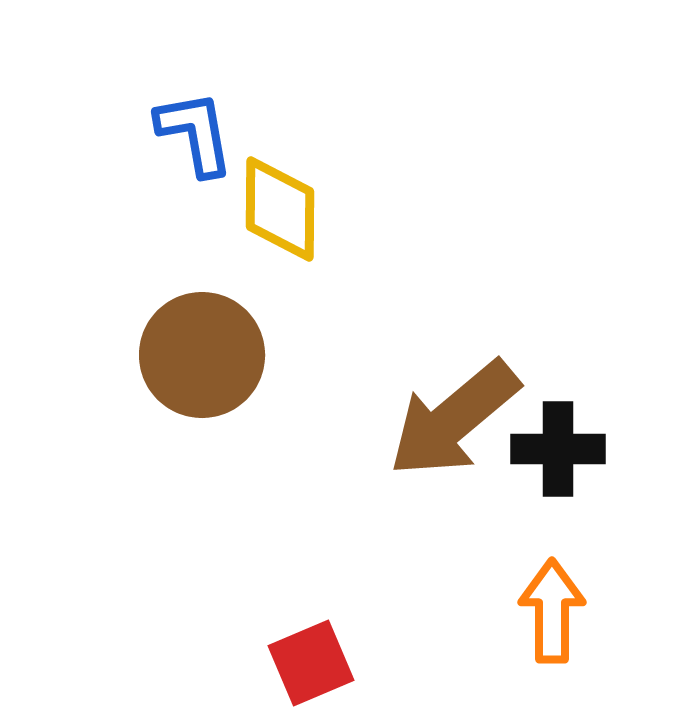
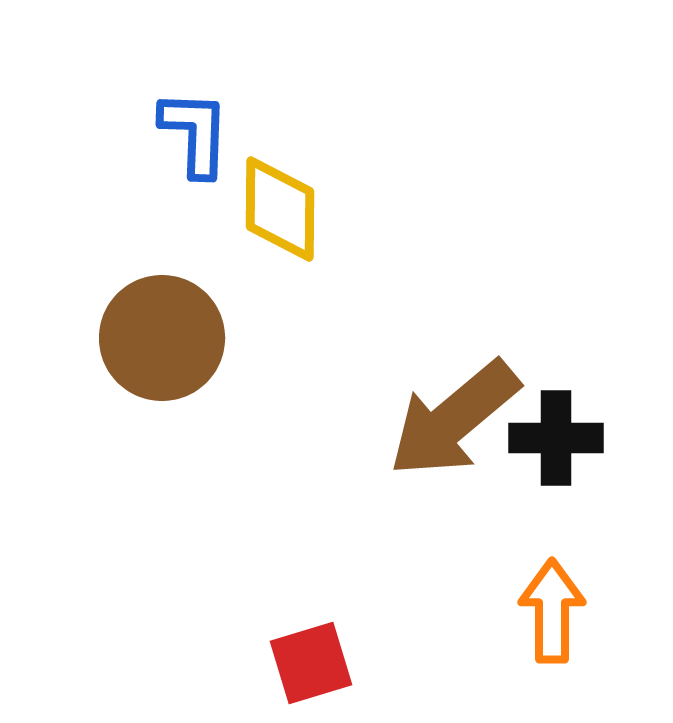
blue L-shape: rotated 12 degrees clockwise
brown circle: moved 40 px left, 17 px up
black cross: moved 2 px left, 11 px up
red square: rotated 6 degrees clockwise
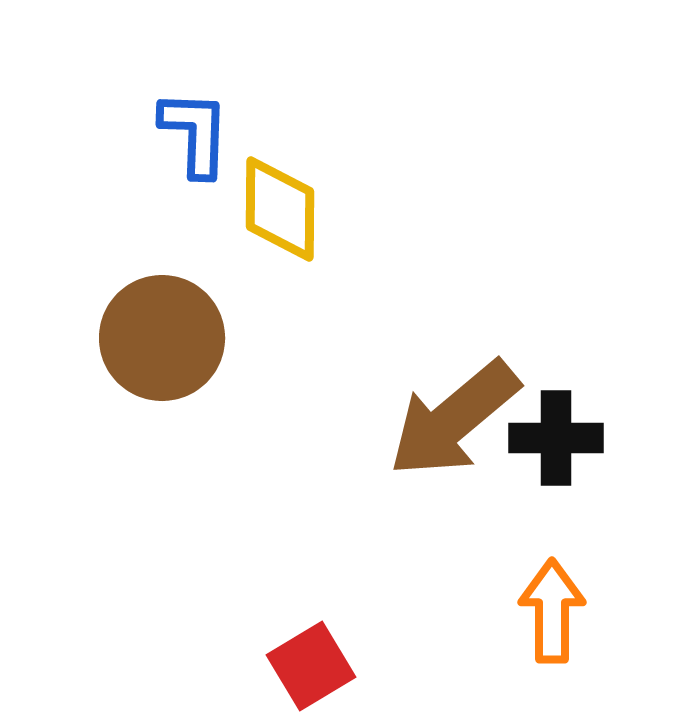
red square: moved 3 px down; rotated 14 degrees counterclockwise
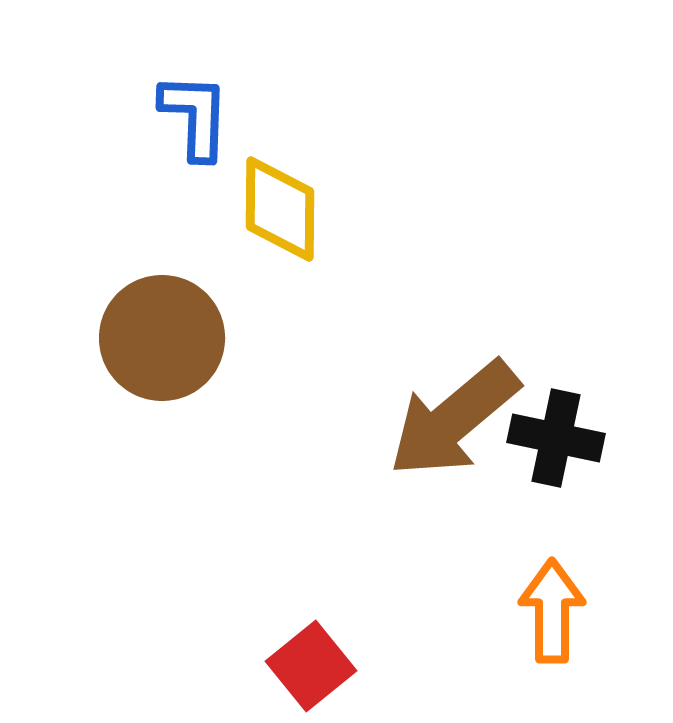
blue L-shape: moved 17 px up
black cross: rotated 12 degrees clockwise
red square: rotated 8 degrees counterclockwise
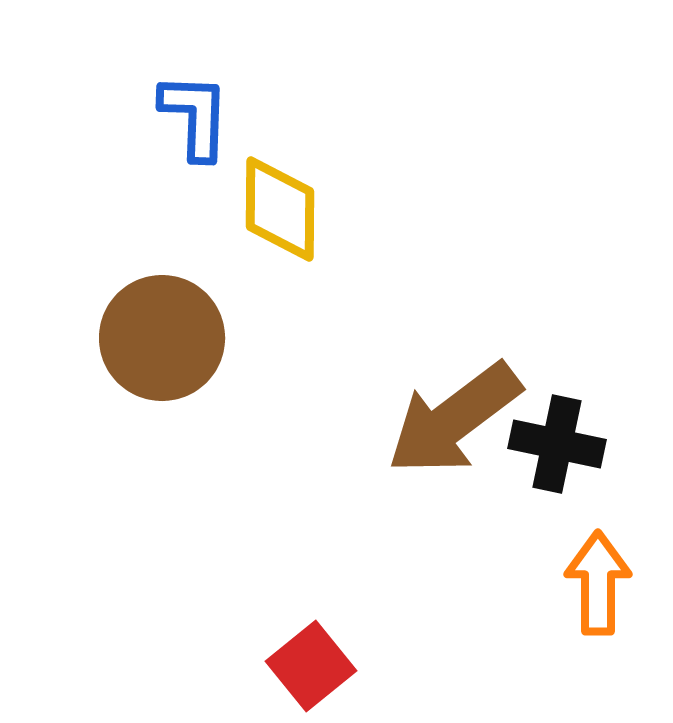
brown arrow: rotated 3 degrees clockwise
black cross: moved 1 px right, 6 px down
orange arrow: moved 46 px right, 28 px up
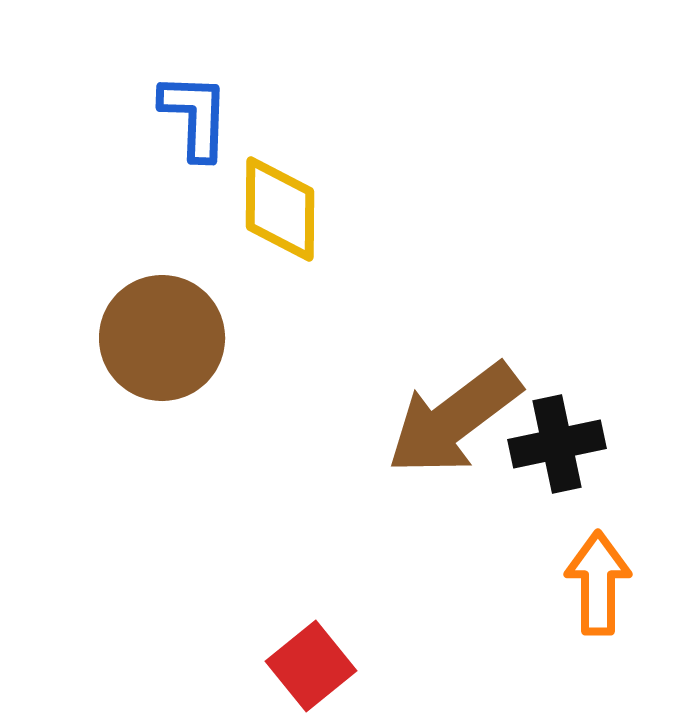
black cross: rotated 24 degrees counterclockwise
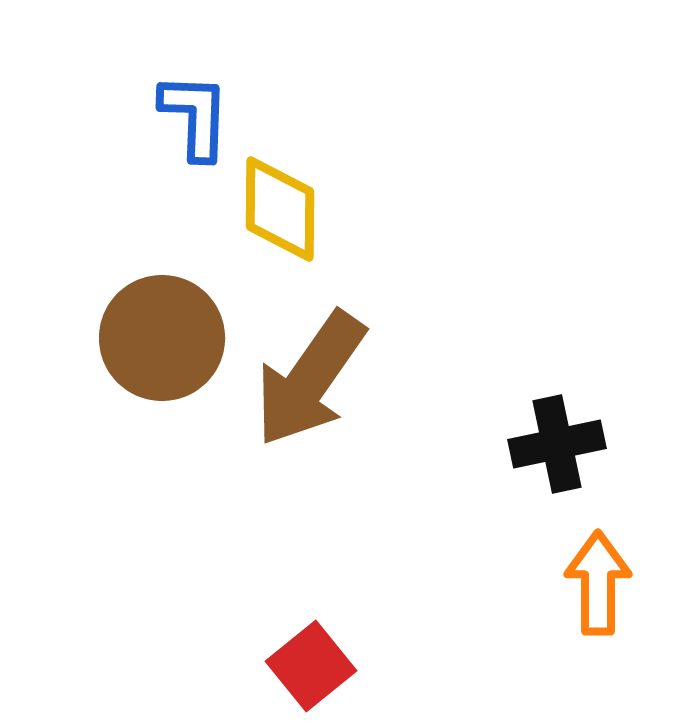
brown arrow: moved 144 px left, 40 px up; rotated 18 degrees counterclockwise
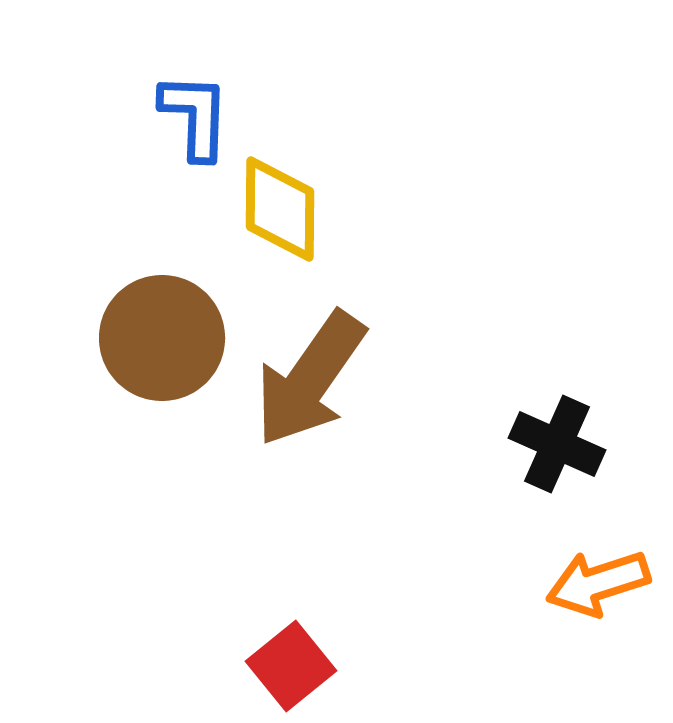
black cross: rotated 36 degrees clockwise
orange arrow: rotated 108 degrees counterclockwise
red square: moved 20 px left
